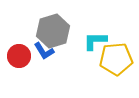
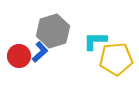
blue L-shape: moved 4 px left, 1 px down; rotated 100 degrees counterclockwise
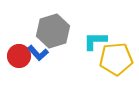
blue L-shape: moved 2 px left, 1 px down; rotated 90 degrees clockwise
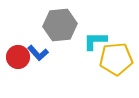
gray hexagon: moved 7 px right, 6 px up; rotated 12 degrees clockwise
red circle: moved 1 px left, 1 px down
